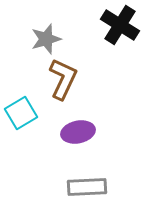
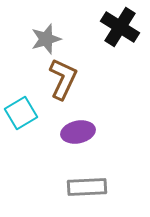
black cross: moved 2 px down
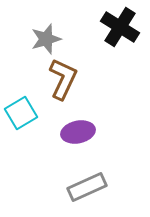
gray rectangle: rotated 21 degrees counterclockwise
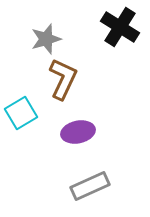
gray rectangle: moved 3 px right, 1 px up
